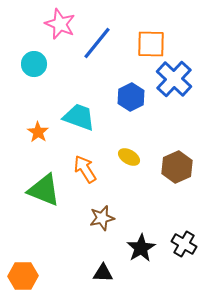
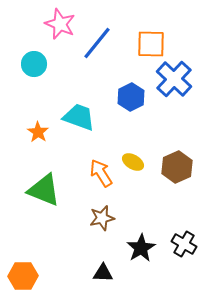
yellow ellipse: moved 4 px right, 5 px down
orange arrow: moved 16 px right, 4 px down
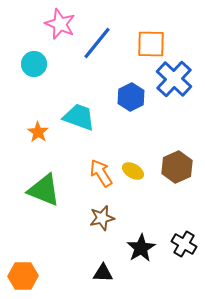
yellow ellipse: moved 9 px down
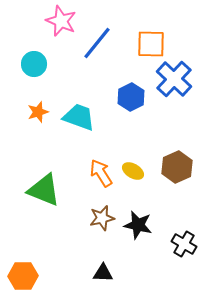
pink star: moved 1 px right, 3 px up
orange star: moved 20 px up; rotated 20 degrees clockwise
black star: moved 3 px left, 23 px up; rotated 28 degrees counterclockwise
